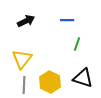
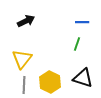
blue line: moved 15 px right, 2 px down
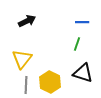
black arrow: moved 1 px right
black triangle: moved 5 px up
gray line: moved 2 px right
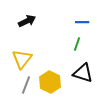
gray line: rotated 18 degrees clockwise
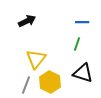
yellow triangle: moved 14 px right
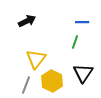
green line: moved 2 px left, 2 px up
black triangle: rotated 45 degrees clockwise
yellow hexagon: moved 2 px right, 1 px up
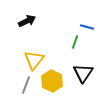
blue line: moved 5 px right, 5 px down; rotated 16 degrees clockwise
yellow triangle: moved 2 px left, 1 px down
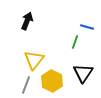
black arrow: rotated 42 degrees counterclockwise
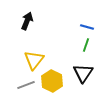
green line: moved 11 px right, 3 px down
gray line: rotated 48 degrees clockwise
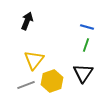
yellow hexagon: rotated 15 degrees clockwise
